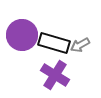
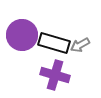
purple cross: rotated 16 degrees counterclockwise
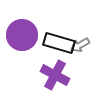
black rectangle: moved 5 px right
purple cross: rotated 12 degrees clockwise
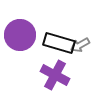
purple circle: moved 2 px left
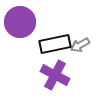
purple circle: moved 13 px up
black rectangle: moved 4 px left, 1 px down; rotated 28 degrees counterclockwise
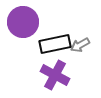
purple circle: moved 3 px right
